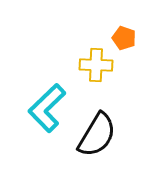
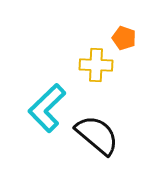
black semicircle: rotated 81 degrees counterclockwise
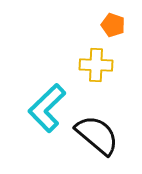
orange pentagon: moved 11 px left, 13 px up
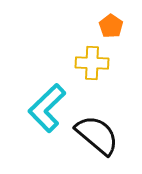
orange pentagon: moved 2 px left, 1 px down; rotated 15 degrees clockwise
yellow cross: moved 4 px left, 2 px up
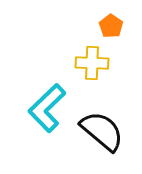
black semicircle: moved 5 px right, 4 px up
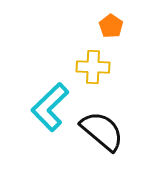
yellow cross: moved 1 px right, 4 px down
cyan L-shape: moved 3 px right, 1 px up
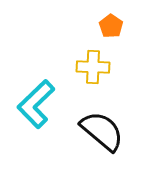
cyan L-shape: moved 14 px left, 3 px up
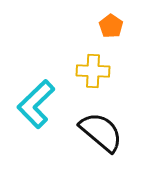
yellow cross: moved 4 px down
black semicircle: moved 1 px left, 1 px down
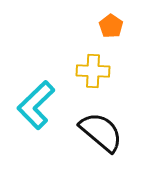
cyan L-shape: moved 1 px down
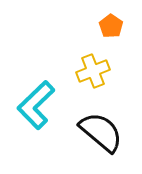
yellow cross: rotated 24 degrees counterclockwise
